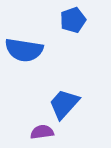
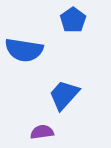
blue pentagon: rotated 15 degrees counterclockwise
blue trapezoid: moved 9 px up
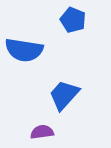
blue pentagon: rotated 15 degrees counterclockwise
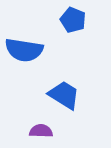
blue trapezoid: rotated 80 degrees clockwise
purple semicircle: moved 1 px left, 1 px up; rotated 10 degrees clockwise
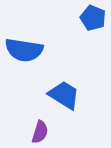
blue pentagon: moved 20 px right, 2 px up
purple semicircle: moved 1 px left, 1 px down; rotated 105 degrees clockwise
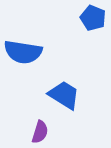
blue semicircle: moved 1 px left, 2 px down
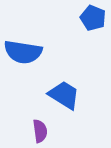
purple semicircle: moved 1 px up; rotated 25 degrees counterclockwise
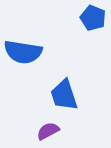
blue trapezoid: rotated 140 degrees counterclockwise
purple semicircle: moved 8 px right; rotated 110 degrees counterclockwise
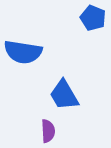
blue trapezoid: rotated 12 degrees counterclockwise
purple semicircle: rotated 115 degrees clockwise
